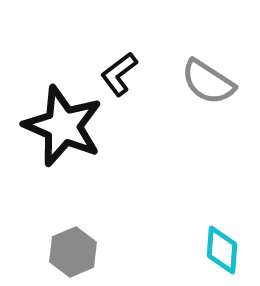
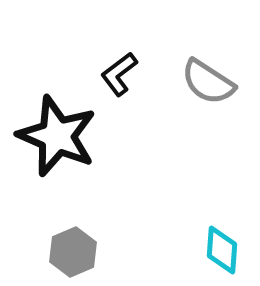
black star: moved 6 px left, 10 px down
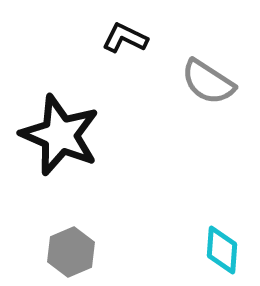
black L-shape: moved 6 px right, 36 px up; rotated 63 degrees clockwise
black star: moved 3 px right, 1 px up
gray hexagon: moved 2 px left
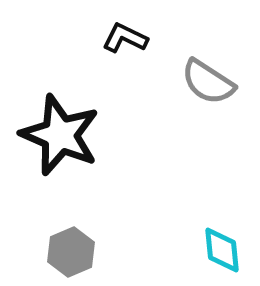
cyan diamond: rotated 9 degrees counterclockwise
